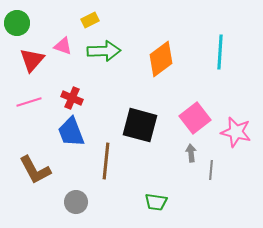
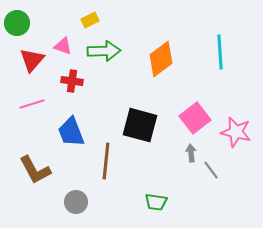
cyan line: rotated 8 degrees counterclockwise
red cross: moved 17 px up; rotated 15 degrees counterclockwise
pink line: moved 3 px right, 2 px down
gray line: rotated 42 degrees counterclockwise
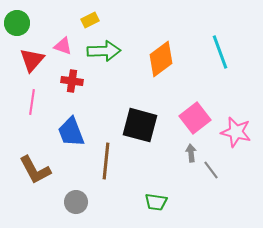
cyan line: rotated 16 degrees counterclockwise
pink line: moved 2 px up; rotated 65 degrees counterclockwise
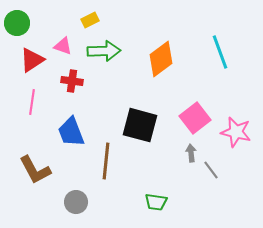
red triangle: rotated 16 degrees clockwise
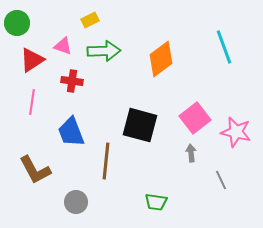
cyan line: moved 4 px right, 5 px up
gray line: moved 10 px right, 10 px down; rotated 12 degrees clockwise
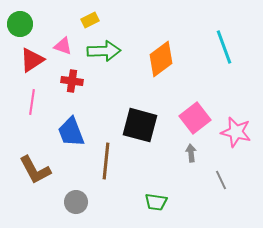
green circle: moved 3 px right, 1 px down
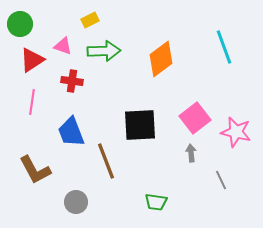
black square: rotated 18 degrees counterclockwise
brown line: rotated 27 degrees counterclockwise
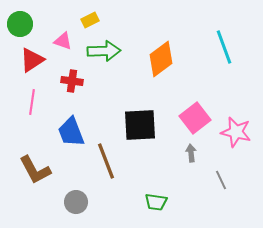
pink triangle: moved 5 px up
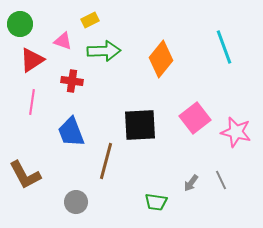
orange diamond: rotated 15 degrees counterclockwise
gray arrow: moved 30 px down; rotated 138 degrees counterclockwise
brown line: rotated 36 degrees clockwise
brown L-shape: moved 10 px left, 5 px down
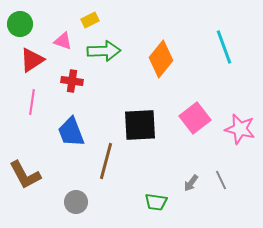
pink star: moved 4 px right, 3 px up
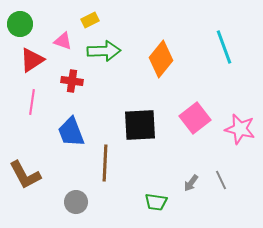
brown line: moved 1 px left, 2 px down; rotated 12 degrees counterclockwise
